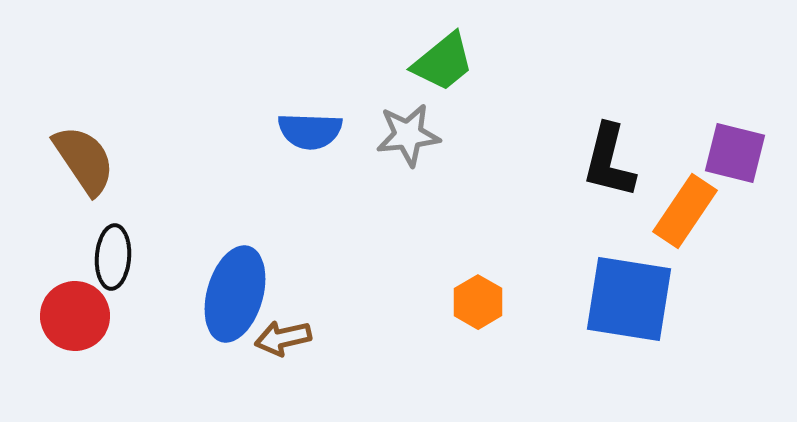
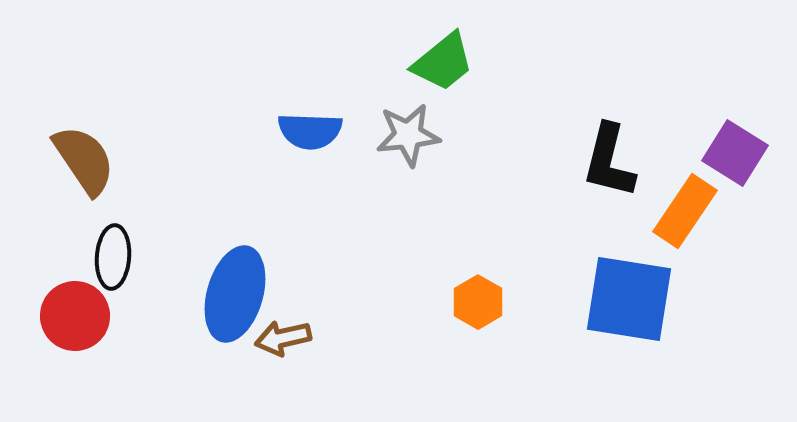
purple square: rotated 18 degrees clockwise
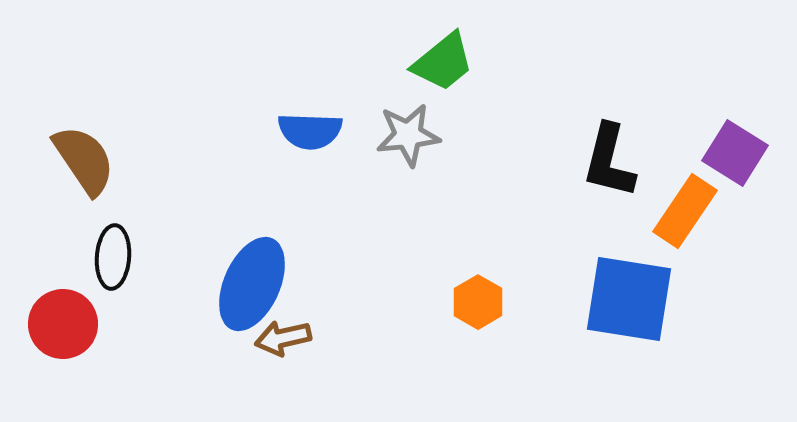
blue ellipse: moved 17 px right, 10 px up; rotated 8 degrees clockwise
red circle: moved 12 px left, 8 px down
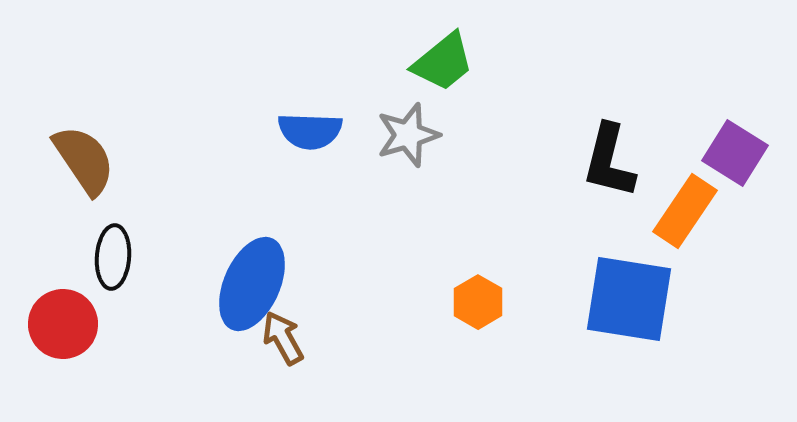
gray star: rotated 10 degrees counterclockwise
brown arrow: rotated 74 degrees clockwise
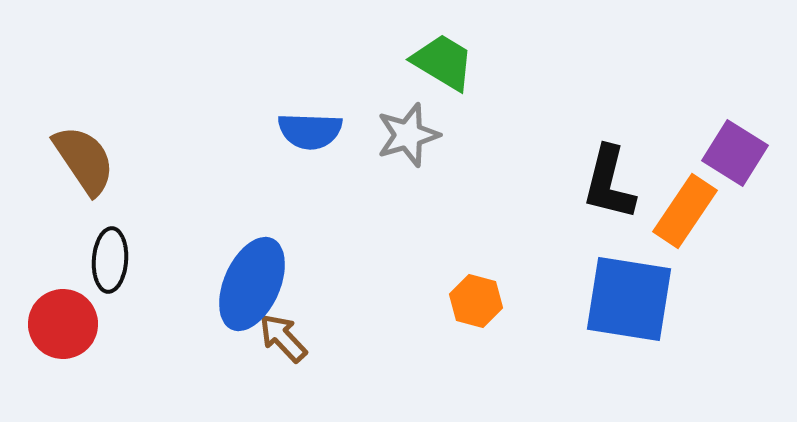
green trapezoid: rotated 110 degrees counterclockwise
black L-shape: moved 22 px down
black ellipse: moved 3 px left, 3 px down
orange hexagon: moved 2 px left, 1 px up; rotated 15 degrees counterclockwise
brown arrow: rotated 14 degrees counterclockwise
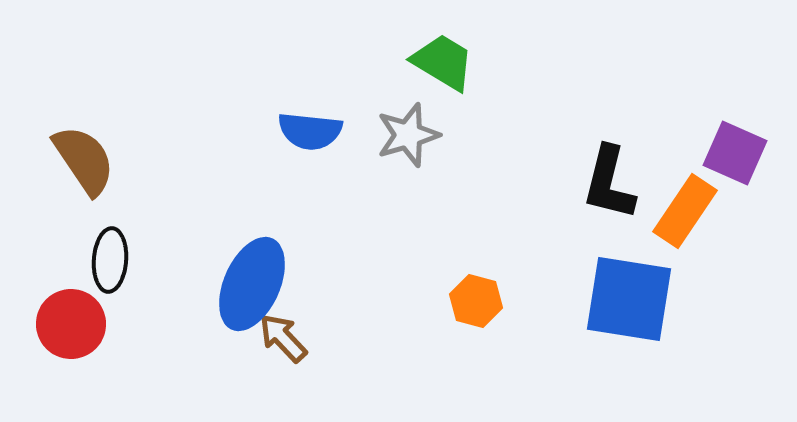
blue semicircle: rotated 4 degrees clockwise
purple square: rotated 8 degrees counterclockwise
red circle: moved 8 px right
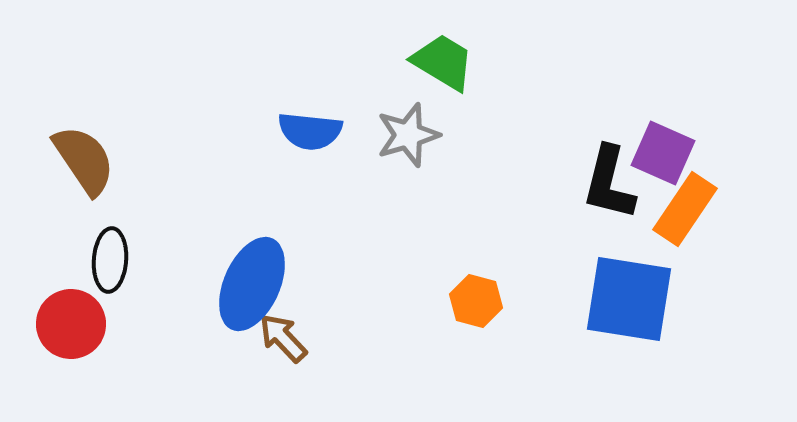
purple square: moved 72 px left
orange rectangle: moved 2 px up
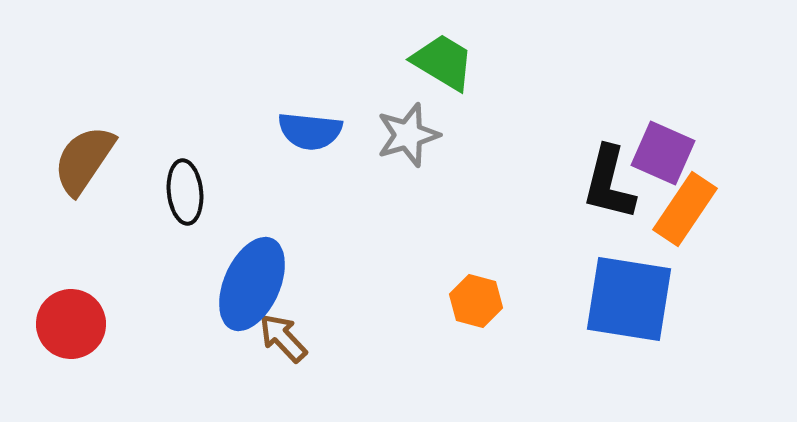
brown semicircle: rotated 112 degrees counterclockwise
black ellipse: moved 75 px right, 68 px up; rotated 10 degrees counterclockwise
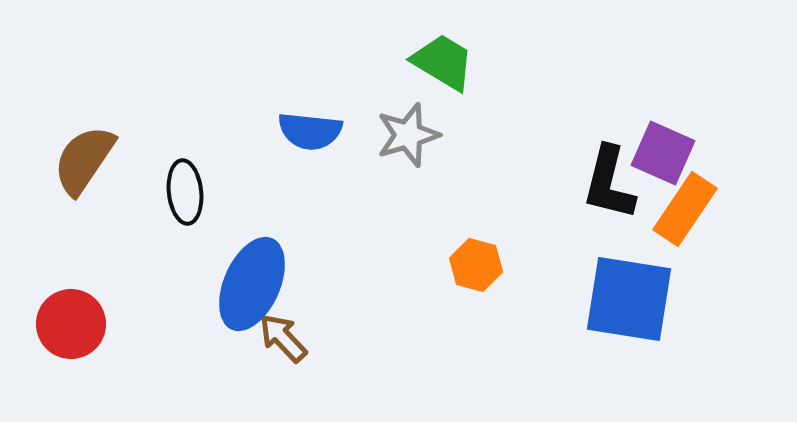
orange hexagon: moved 36 px up
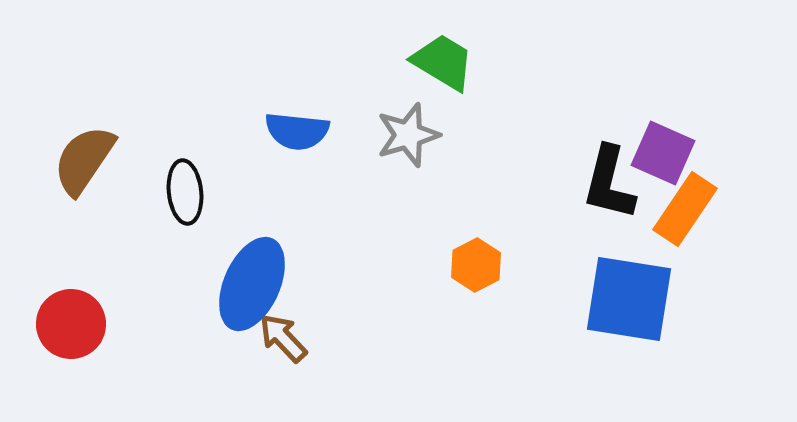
blue semicircle: moved 13 px left
orange hexagon: rotated 18 degrees clockwise
